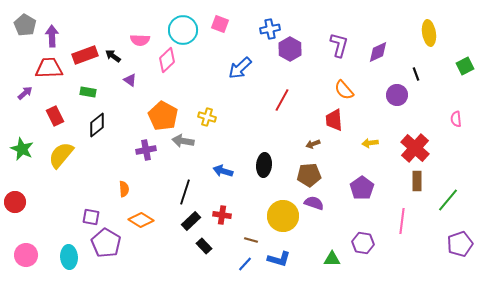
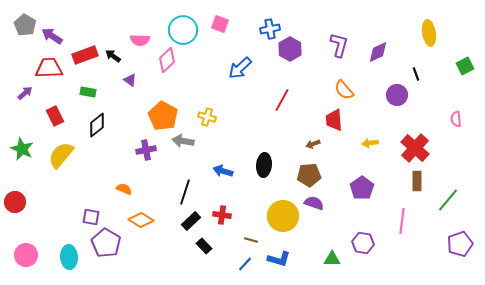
purple arrow at (52, 36): rotated 55 degrees counterclockwise
orange semicircle at (124, 189): rotated 63 degrees counterclockwise
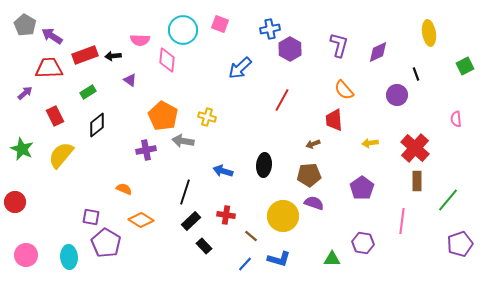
black arrow at (113, 56): rotated 42 degrees counterclockwise
pink diamond at (167, 60): rotated 40 degrees counterclockwise
green rectangle at (88, 92): rotated 42 degrees counterclockwise
red cross at (222, 215): moved 4 px right
brown line at (251, 240): moved 4 px up; rotated 24 degrees clockwise
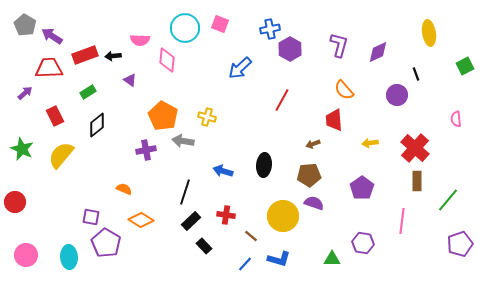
cyan circle at (183, 30): moved 2 px right, 2 px up
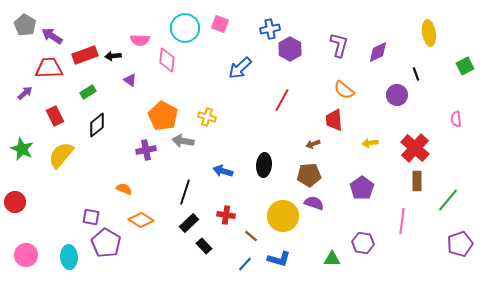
orange semicircle at (344, 90): rotated 10 degrees counterclockwise
black rectangle at (191, 221): moved 2 px left, 2 px down
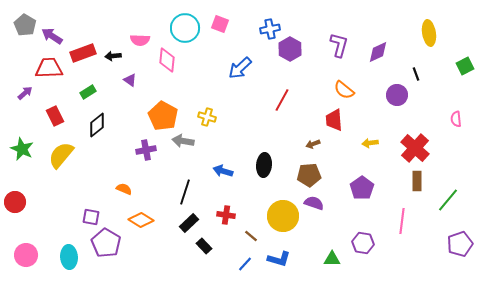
red rectangle at (85, 55): moved 2 px left, 2 px up
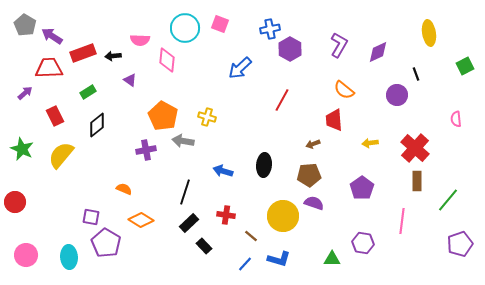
purple L-shape at (339, 45): rotated 15 degrees clockwise
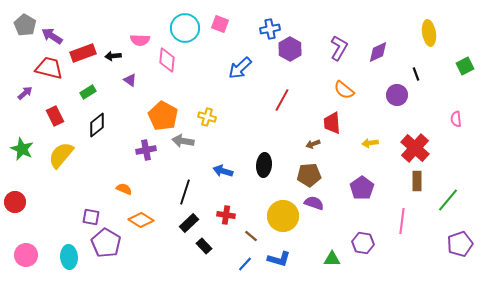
purple L-shape at (339, 45): moved 3 px down
red trapezoid at (49, 68): rotated 16 degrees clockwise
red trapezoid at (334, 120): moved 2 px left, 3 px down
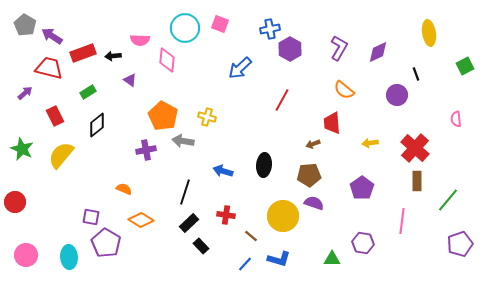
black rectangle at (204, 246): moved 3 px left
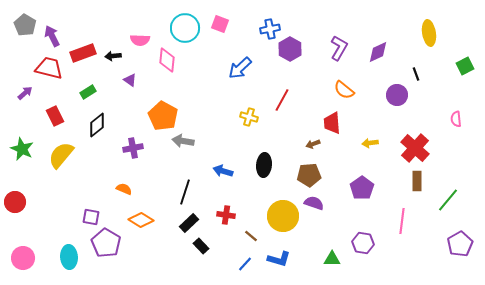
purple arrow at (52, 36): rotated 30 degrees clockwise
yellow cross at (207, 117): moved 42 px right
purple cross at (146, 150): moved 13 px left, 2 px up
purple pentagon at (460, 244): rotated 10 degrees counterclockwise
pink circle at (26, 255): moved 3 px left, 3 px down
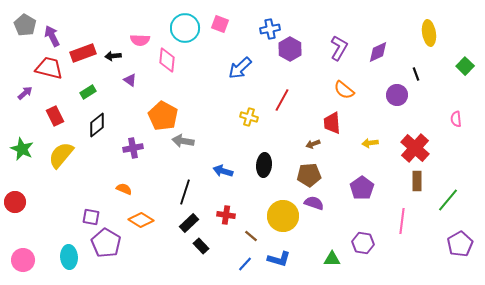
green square at (465, 66): rotated 18 degrees counterclockwise
pink circle at (23, 258): moved 2 px down
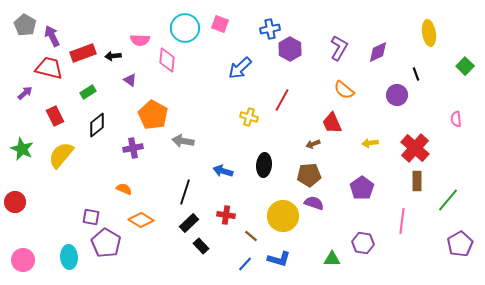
orange pentagon at (163, 116): moved 10 px left, 1 px up
red trapezoid at (332, 123): rotated 20 degrees counterclockwise
